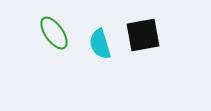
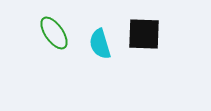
black square: moved 1 px right, 1 px up; rotated 12 degrees clockwise
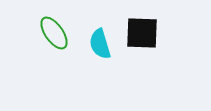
black square: moved 2 px left, 1 px up
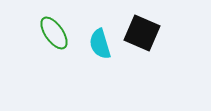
black square: rotated 21 degrees clockwise
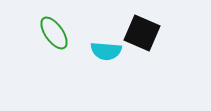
cyan semicircle: moved 6 px right, 7 px down; rotated 68 degrees counterclockwise
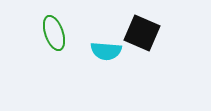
green ellipse: rotated 16 degrees clockwise
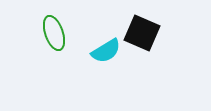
cyan semicircle: rotated 36 degrees counterclockwise
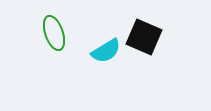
black square: moved 2 px right, 4 px down
